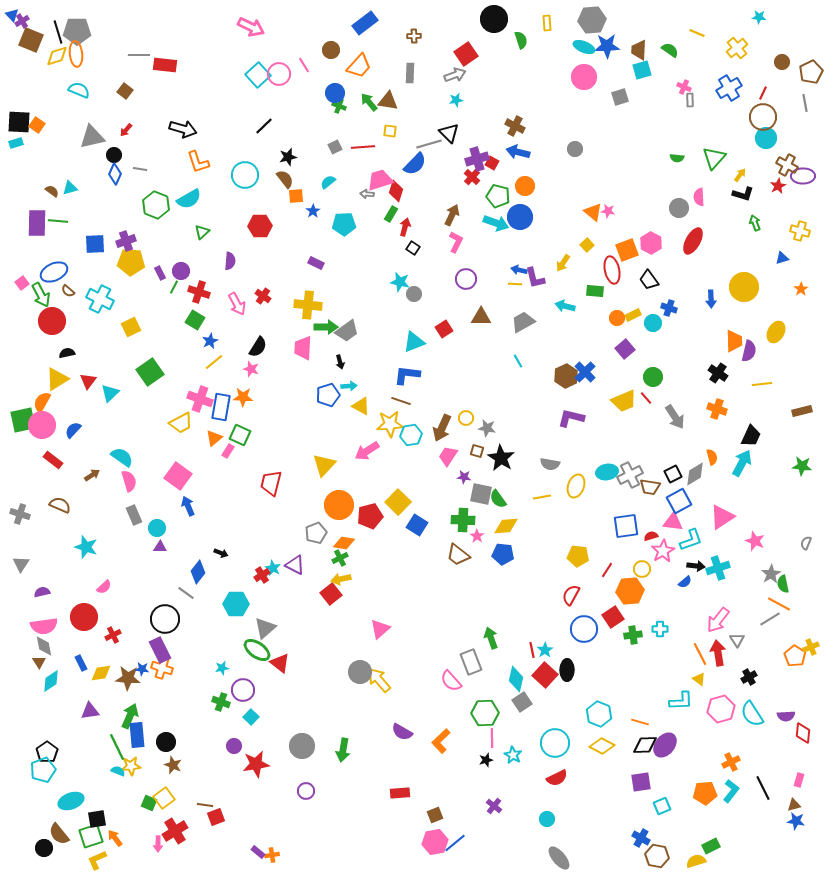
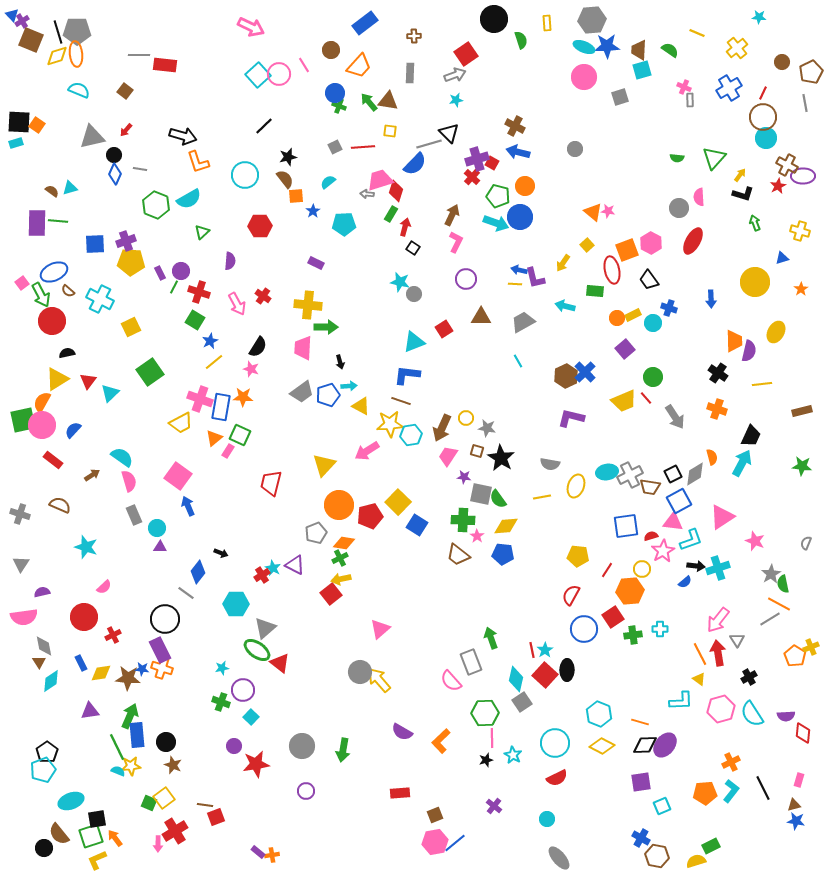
black arrow at (183, 129): moved 7 px down
yellow circle at (744, 287): moved 11 px right, 5 px up
gray trapezoid at (347, 331): moved 45 px left, 61 px down
pink semicircle at (44, 626): moved 20 px left, 9 px up
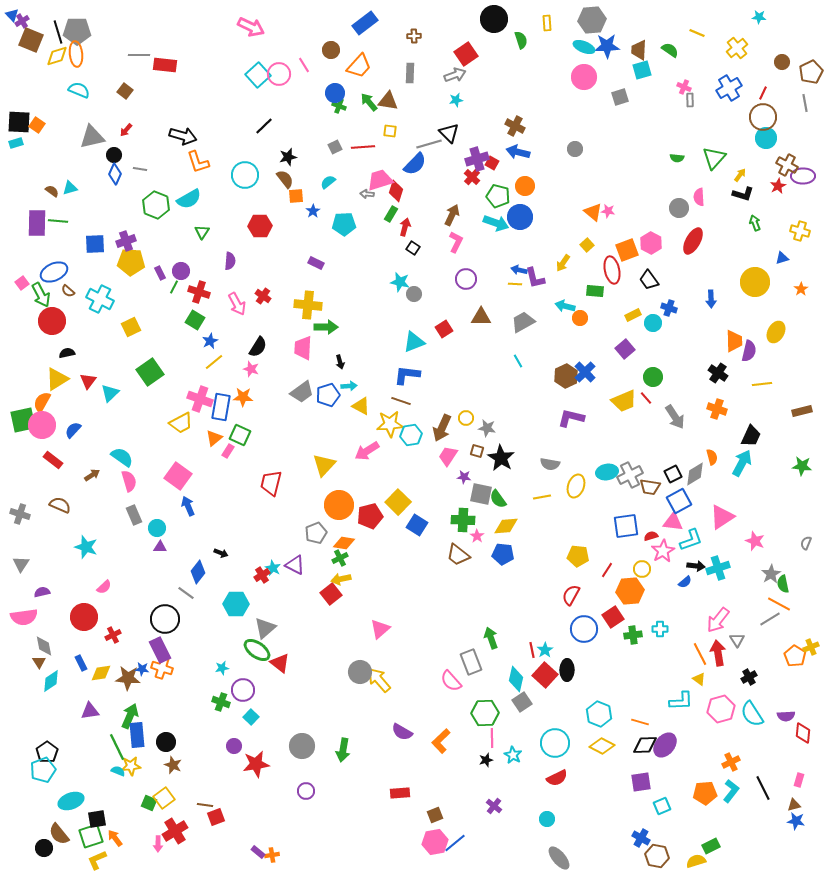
green triangle at (202, 232): rotated 14 degrees counterclockwise
orange circle at (617, 318): moved 37 px left
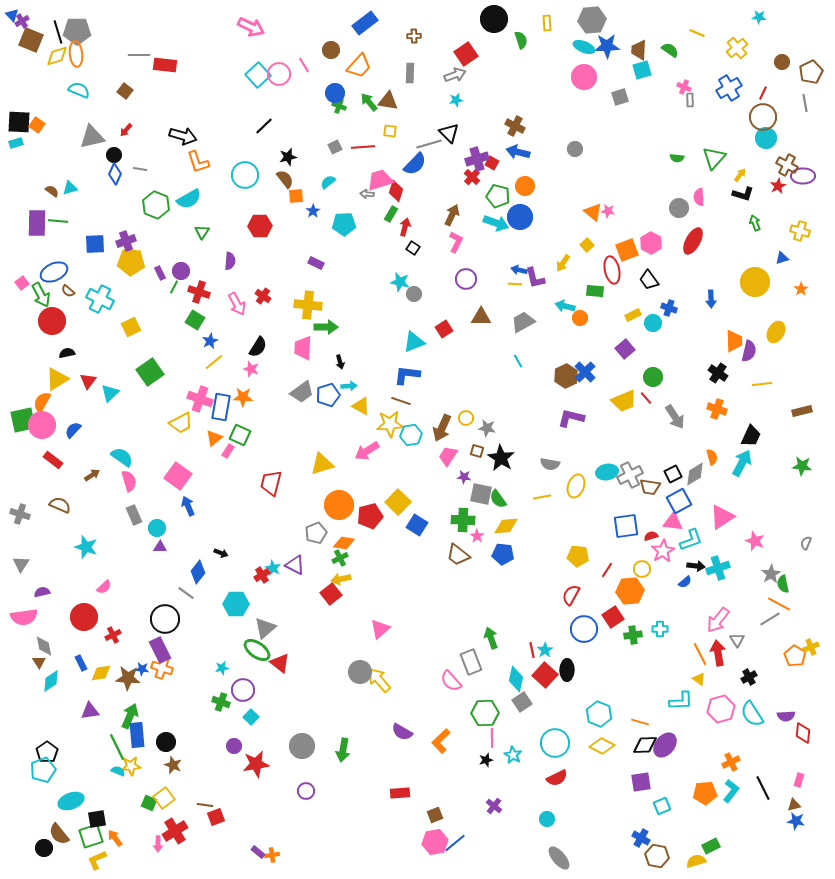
yellow triangle at (324, 465): moved 2 px left, 1 px up; rotated 30 degrees clockwise
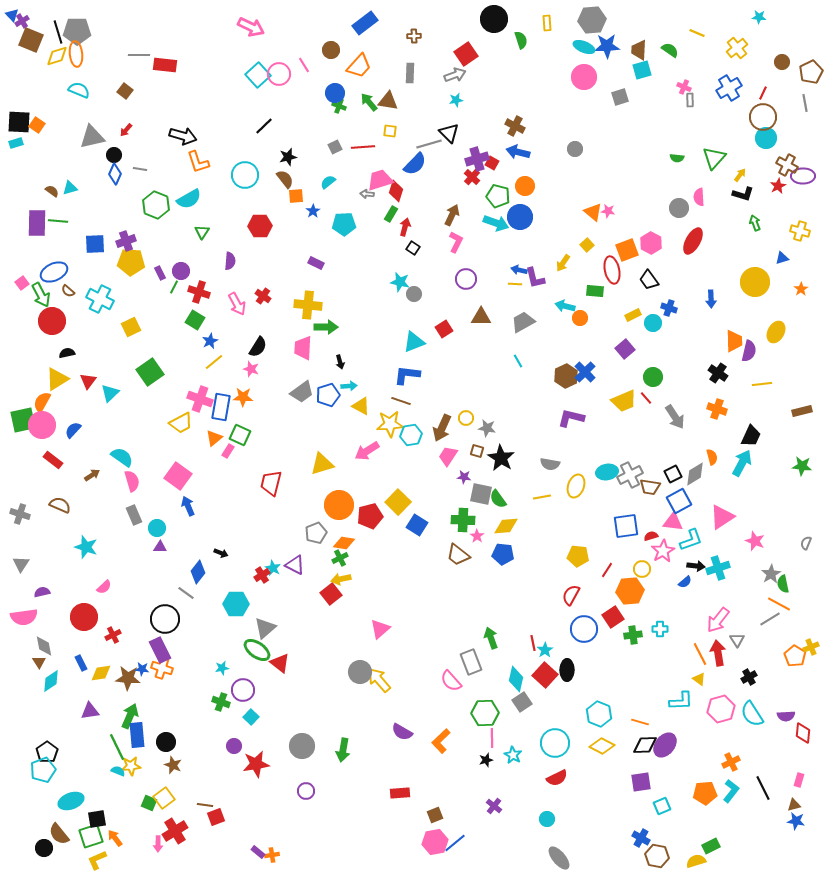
pink semicircle at (129, 481): moved 3 px right
red line at (532, 650): moved 1 px right, 7 px up
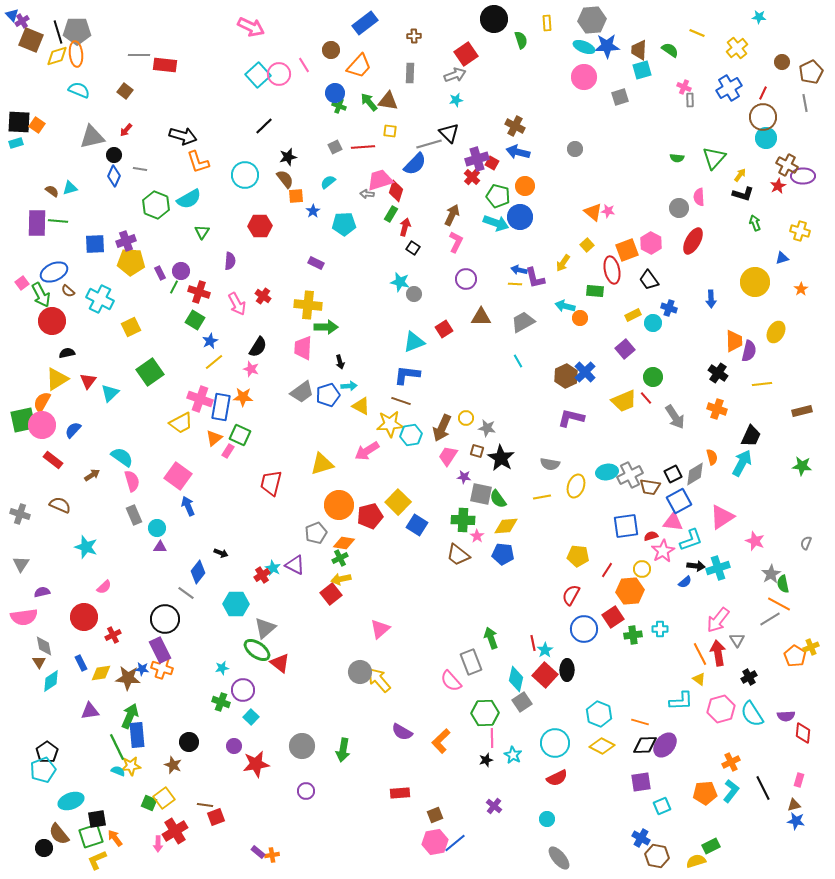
blue diamond at (115, 174): moved 1 px left, 2 px down
black circle at (166, 742): moved 23 px right
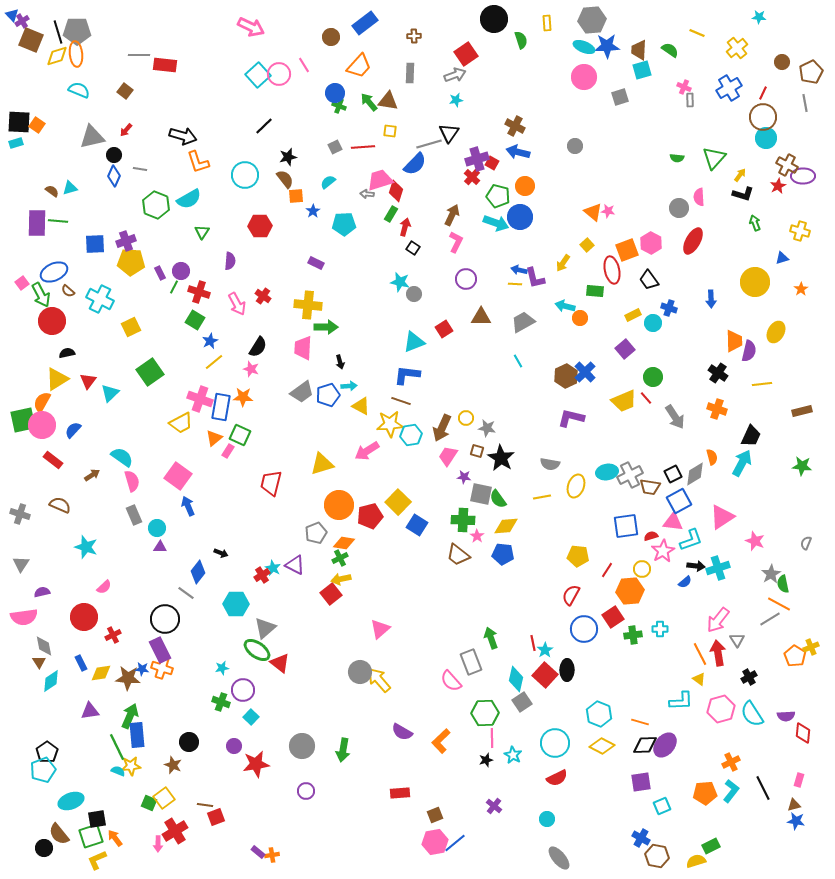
brown circle at (331, 50): moved 13 px up
black triangle at (449, 133): rotated 20 degrees clockwise
gray circle at (575, 149): moved 3 px up
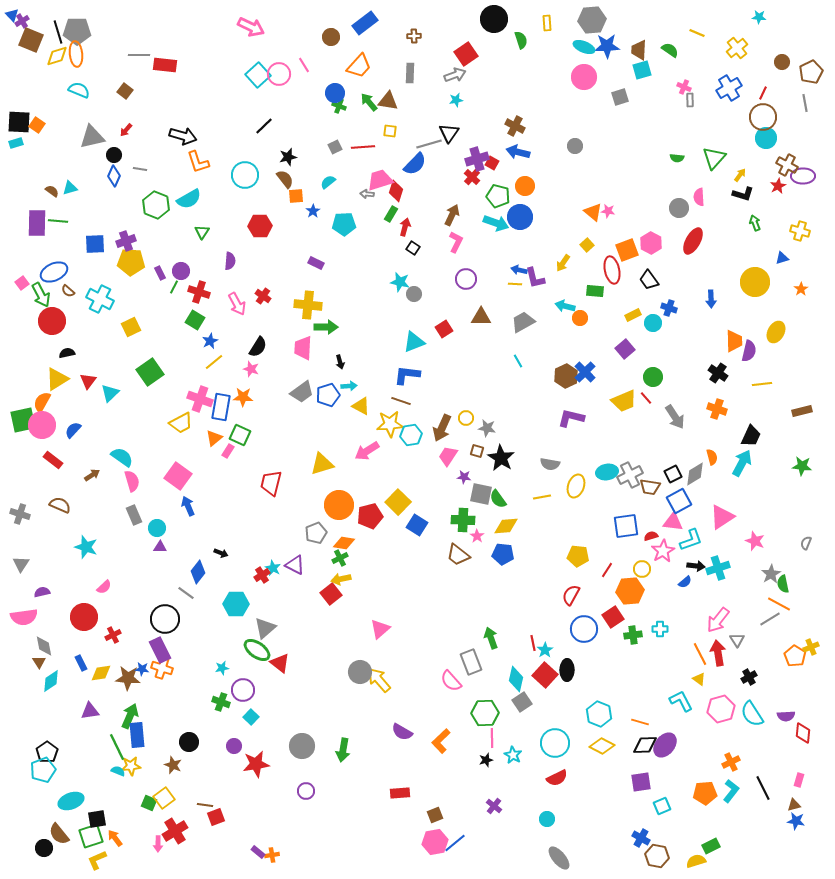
cyan L-shape at (681, 701): rotated 115 degrees counterclockwise
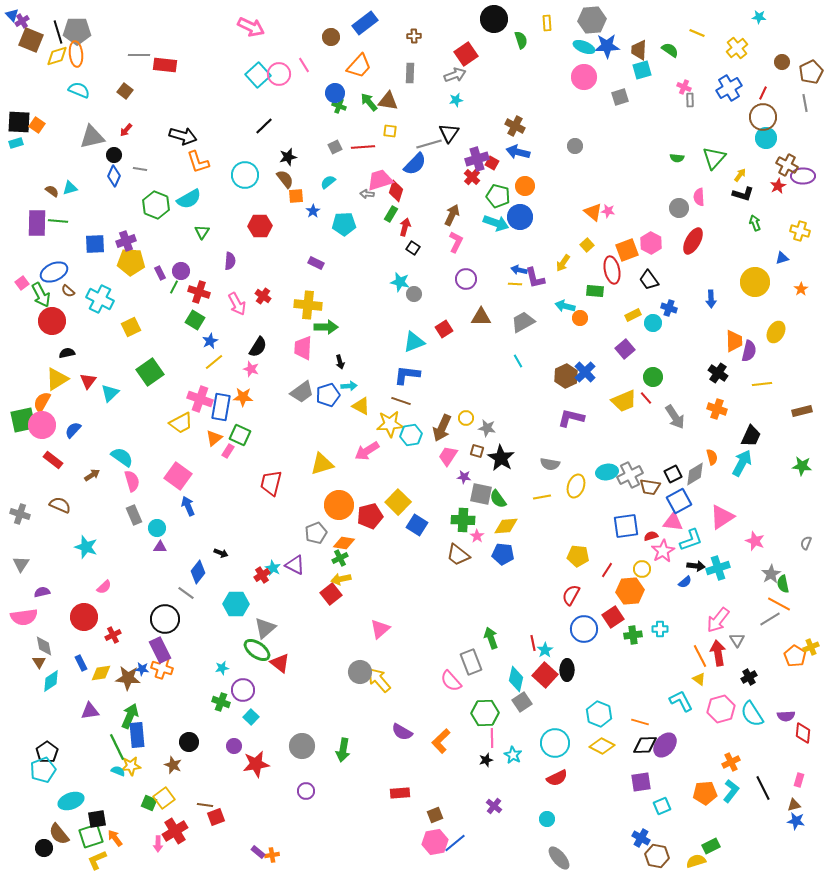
orange line at (700, 654): moved 2 px down
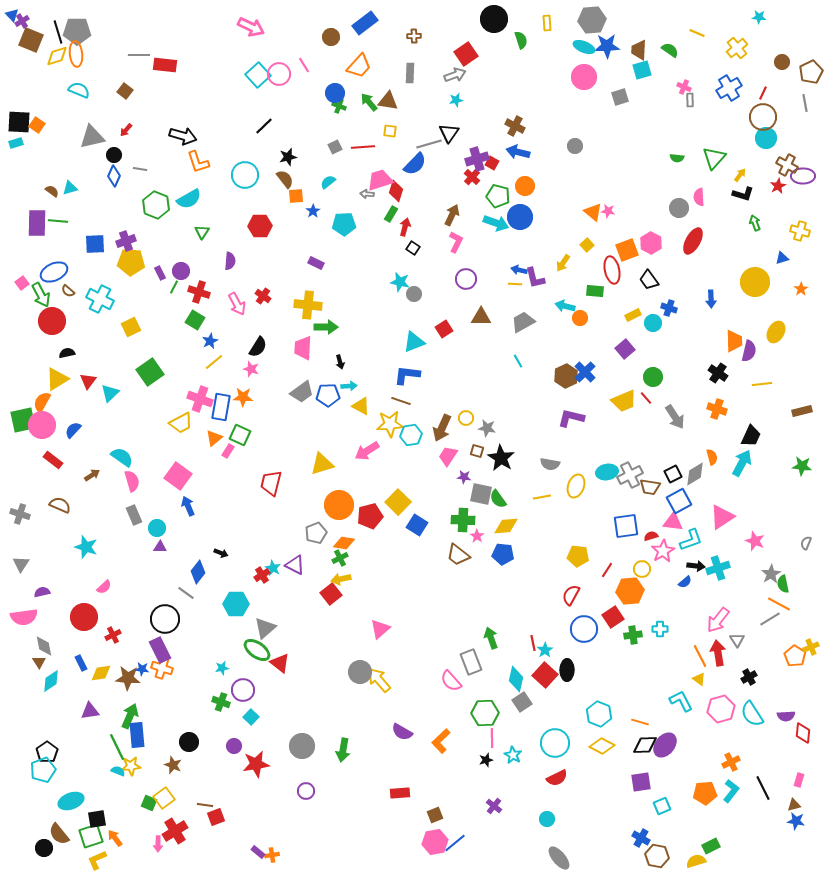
blue pentagon at (328, 395): rotated 15 degrees clockwise
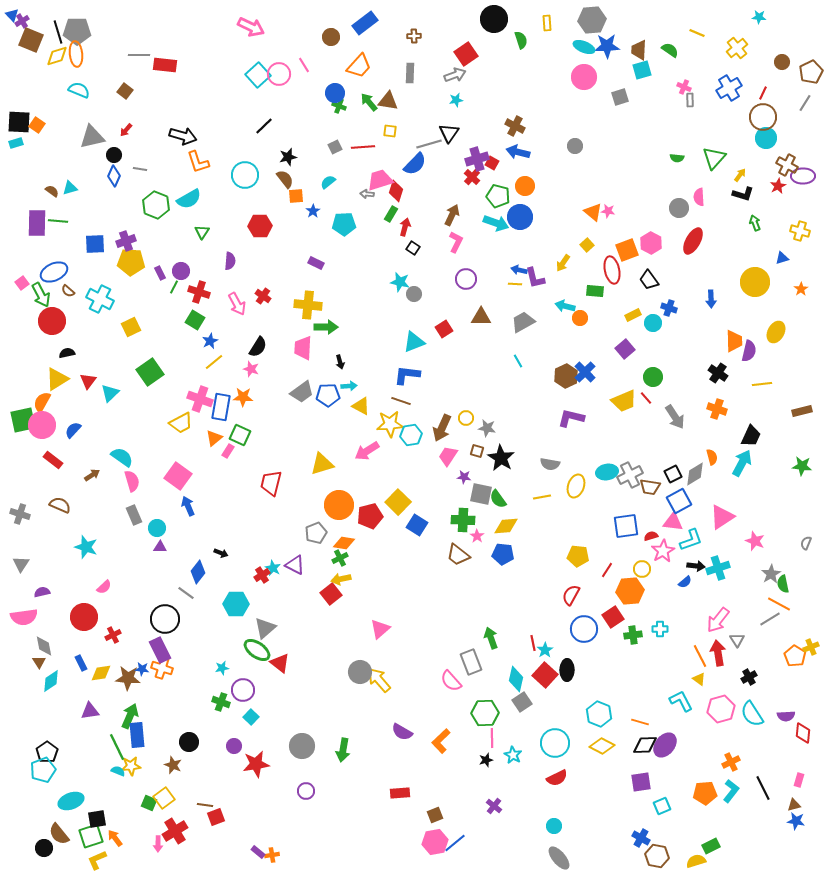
gray line at (805, 103): rotated 42 degrees clockwise
cyan circle at (547, 819): moved 7 px right, 7 px down
